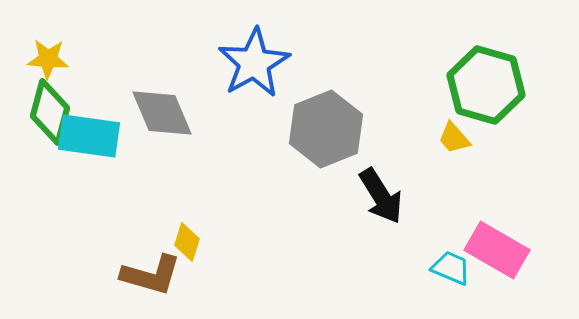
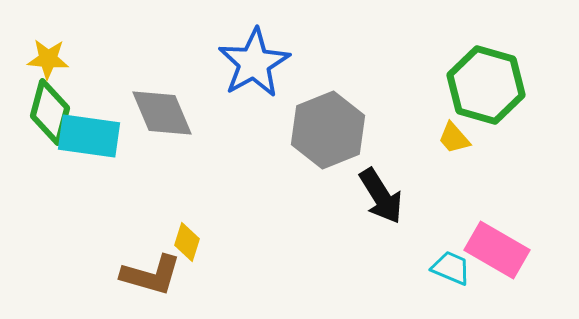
gray hexagon: moved 2 px right, 1 px down
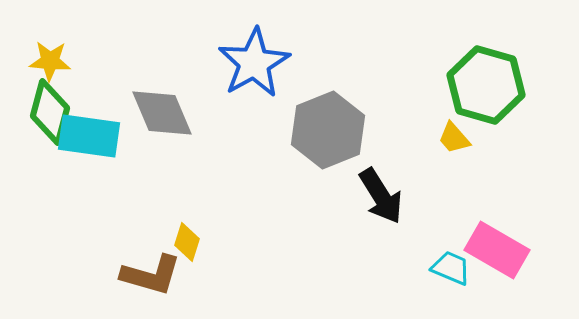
yellow star: moved 2 px right, 2 px down
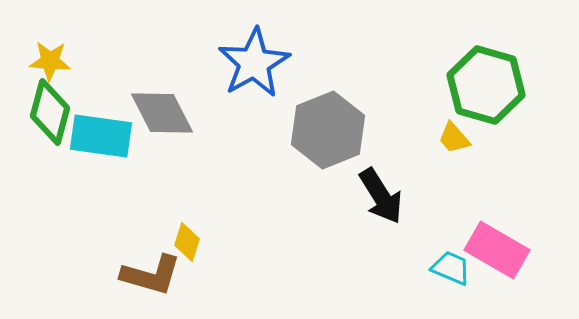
gray diamond: rotated 4 degrees counterclockwise
cyan rectangle: moved 12 px right
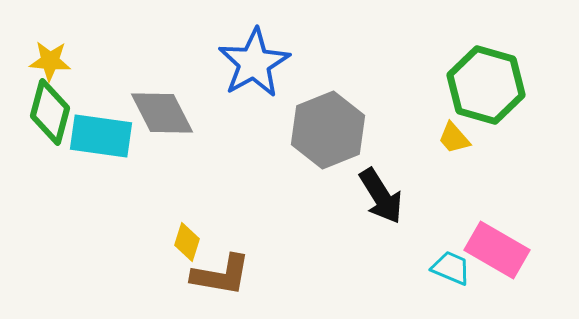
brown L-shape: moved 70 px right; rotated 6 degrees counterclockwise
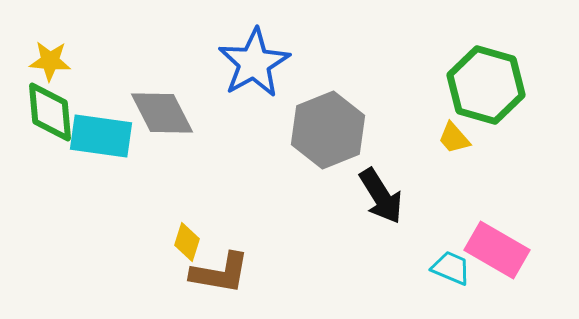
green diamond: rotated 20 degrees counterclockwise
brown L-shape: moved 1 px left, 2 px up
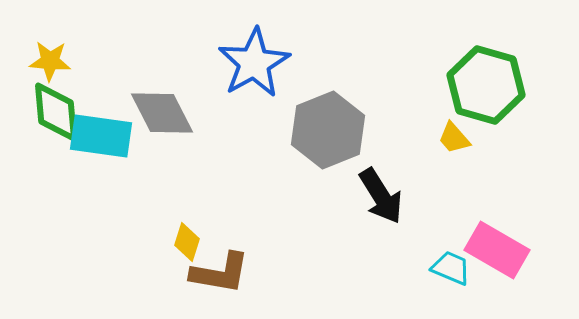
green diamond: moved 6 px right
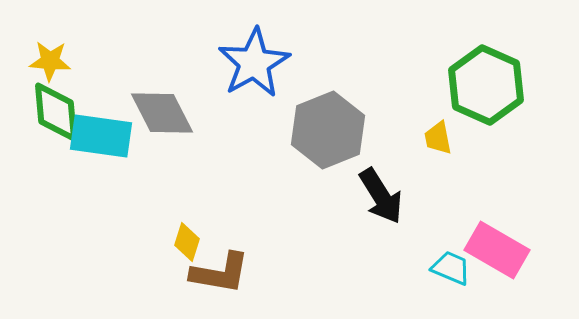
green hexagon: rotated 8 degrees clockwise
yellow trapezoid: moved 16 px left; rotated 30 degrees clockwise
